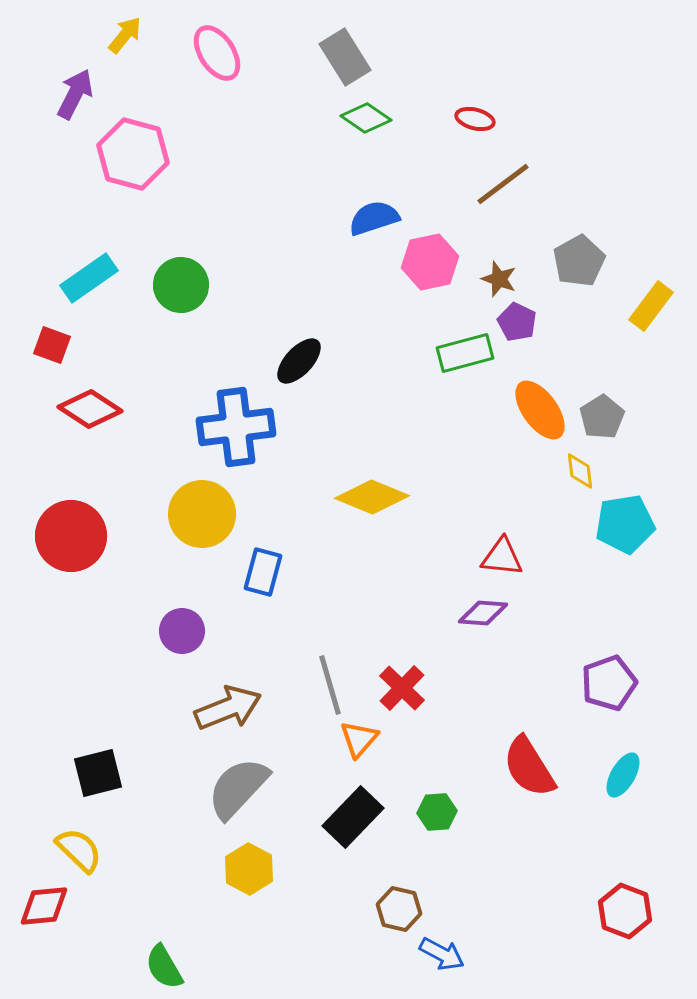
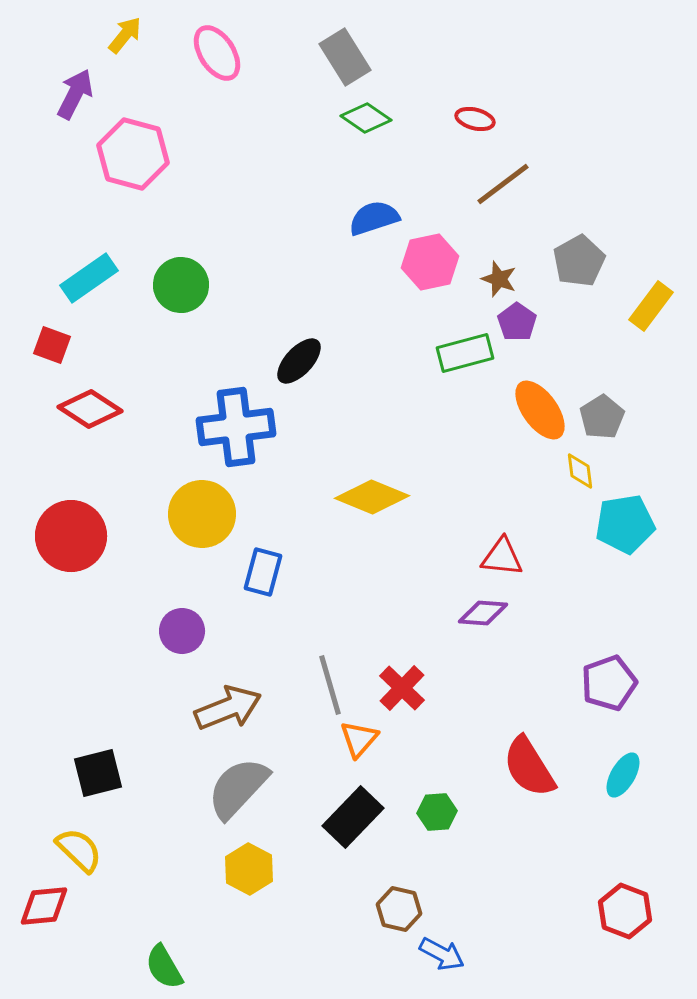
purple pentagon at (517, 322): rotated 9 degrees clockwise
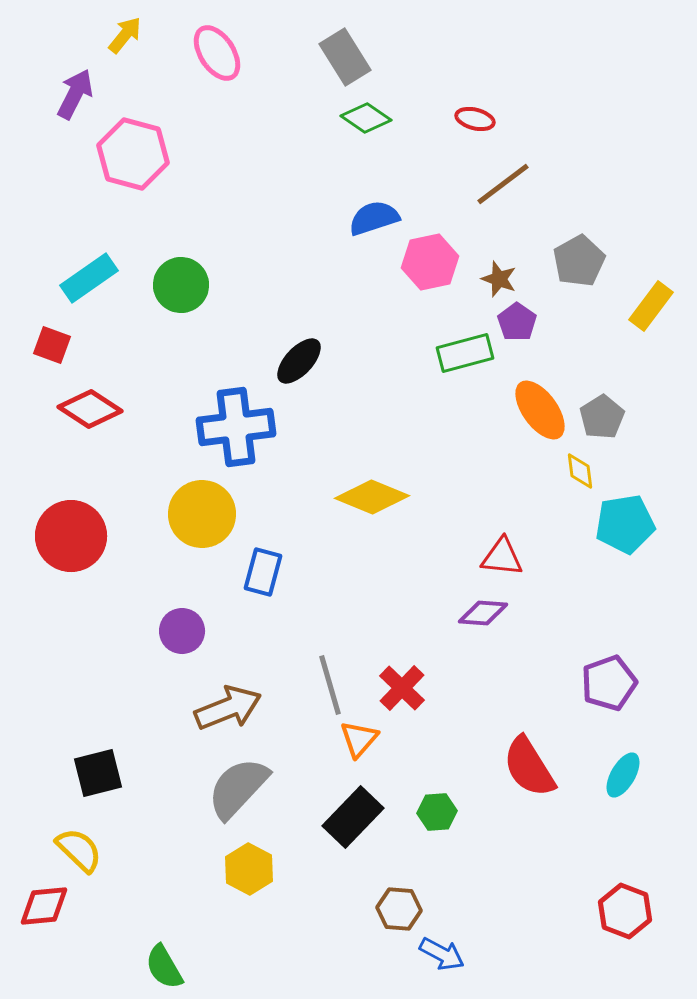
brown hexagon at (399, 909): rotated 9 degrees counterclockwise
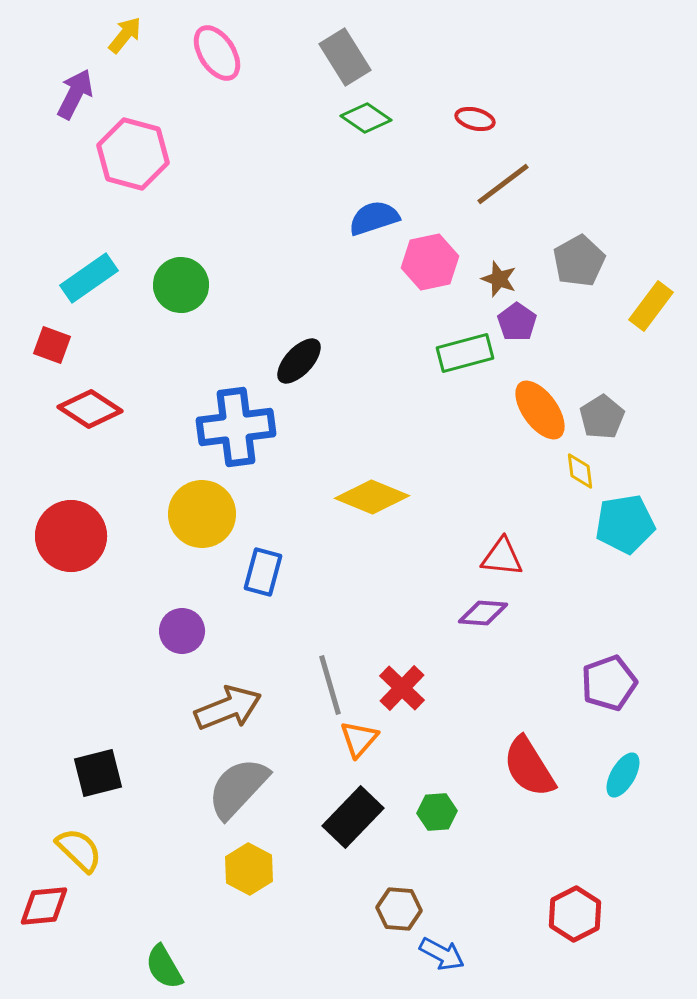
red hexagon at (625, 911): moved 50 px left, 3 px down; rotated 12 degrees clockwise
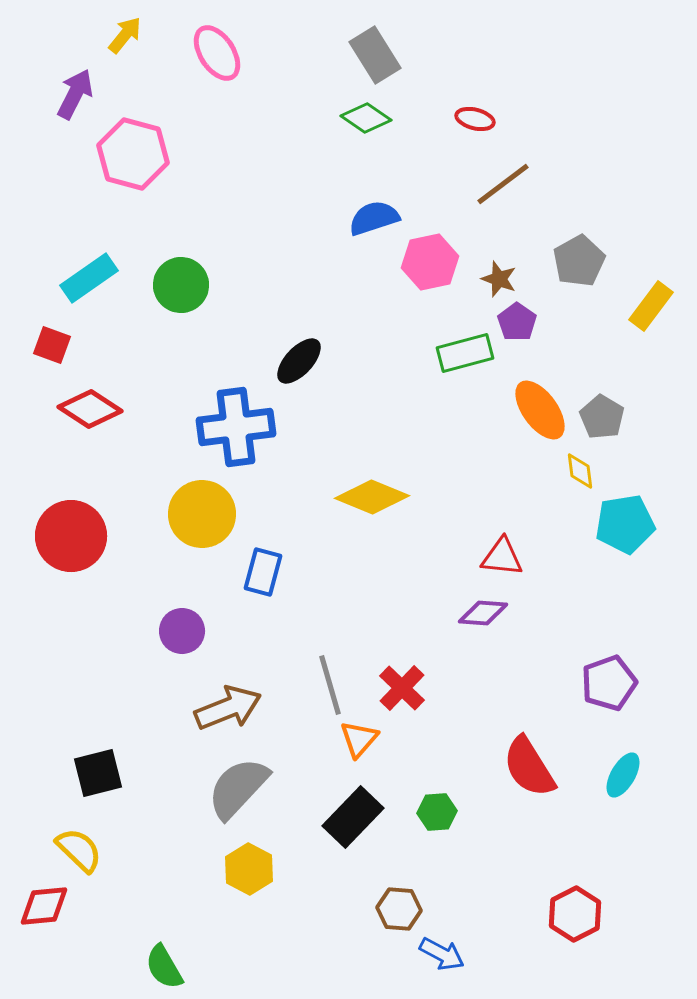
gray rectangle at (345, 57): moved 30 px right, 2 px up
gray pentagon at (602, 417): rotated 9 degrees counterclockwise
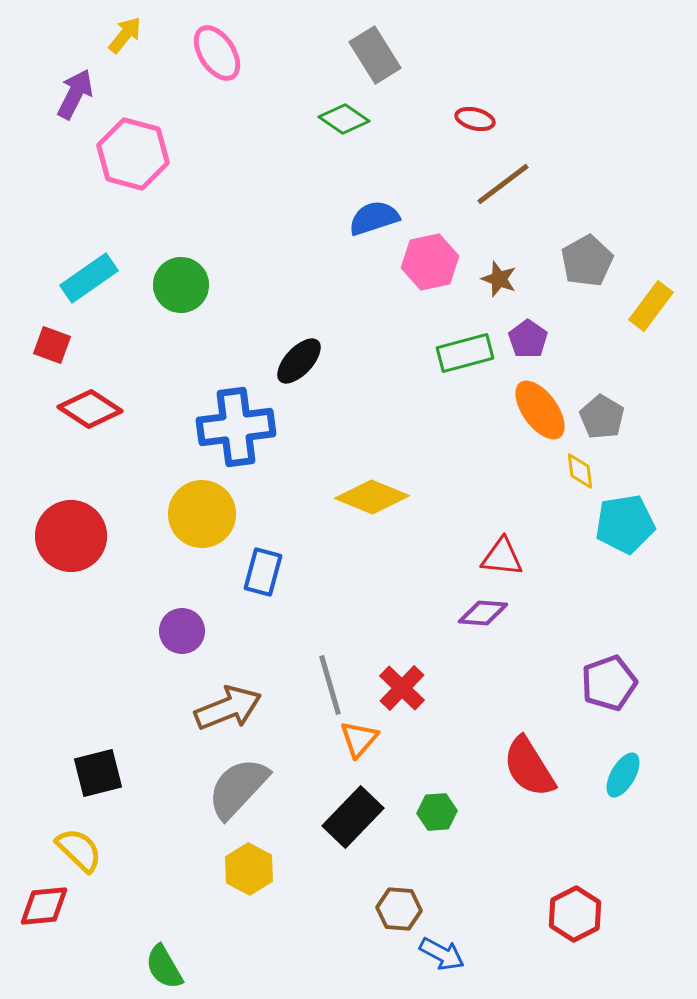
green diamond at (366, 118): moved 22 px left, 1 px down
gray pentagon at (579, 261): moved 8 px right
purple pentagon at (517, 322): moved 11 px right, 17 px down
